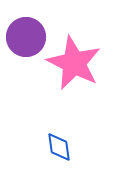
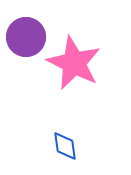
blue diamond: moved 6 px right, 1 px up
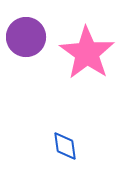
pink star: moved 13 px right, 10 px up; rotated 8 degrees clockwise
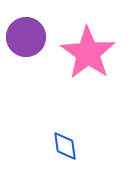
pink star: moved 1 px right
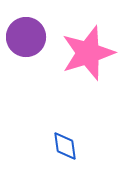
pink star: rotated 20 degrees clockwise
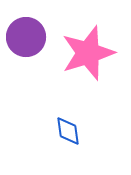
blue diamond: moved 3 px right, 15 px up
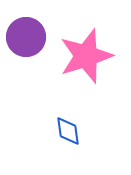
pink star: moved 2 px left, 3 px down
